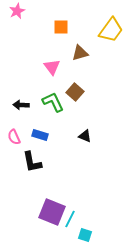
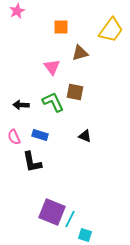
brown square: rotated 30 degrees counterclockwise
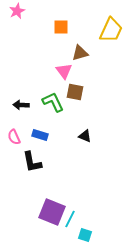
yellow trapezoid: rotated 12 degrees counterclockwise
pink triangle: moved 12 px right, 4 px down
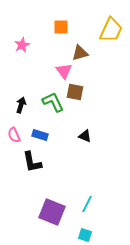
pink star: moved 5 px right, 34 px down
black arrow: rotated 105 degrees clockwise
pink semicircle: moved 2 px up
cyan line: moved 17 px right, 15 px up
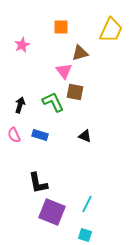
black arrow: moved 1 px left
black L-shape: moved 6 px right, 21 px down
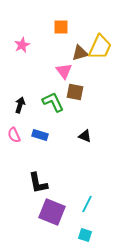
yellow trapezoid: moved 11 px left, 17 px down
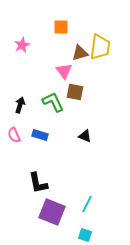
yellow trapezoid: rotated 16 degrees counterclockwise
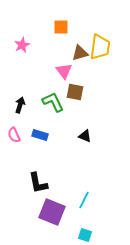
cyan line: moved 3 px left, 4 px up
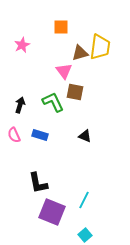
cyan square: rotated 32 degrees clockwise
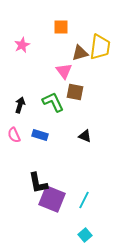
purple square: moved 13 px up
